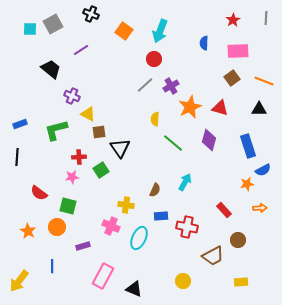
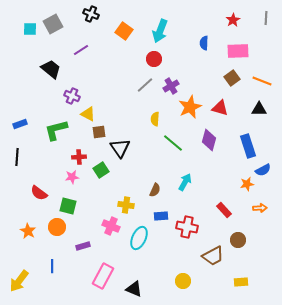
orange line at (264, 81): moved 2 px left
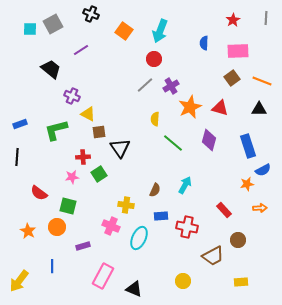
red cross at (79, 157): moved 4 px right
green square at (101, 170): moved 2 px left, 4 px down
cyan arrow at (185, 182): moved 3 px down
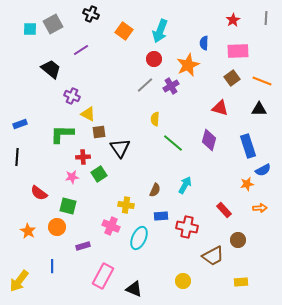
orange star at (190, 107): moved 2 px left, 42 px up
green L-shape at (56, 130): moved 6 px right, 4 px down; rotated 15 degrees clockwise
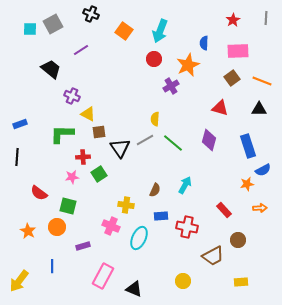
gray line at (145, 85): moved 55 px down; rotated 12 degrees clockwise
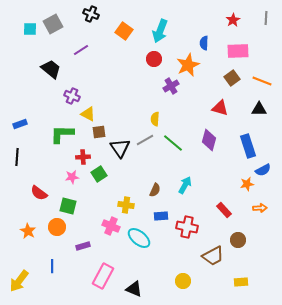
cyan ellipse at (139, 238): rotated 75 degrees counterclockwise
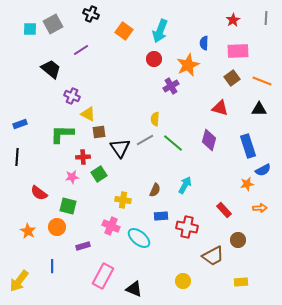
yellow cross at (126, 205): moved 3 px left, 5 px up
